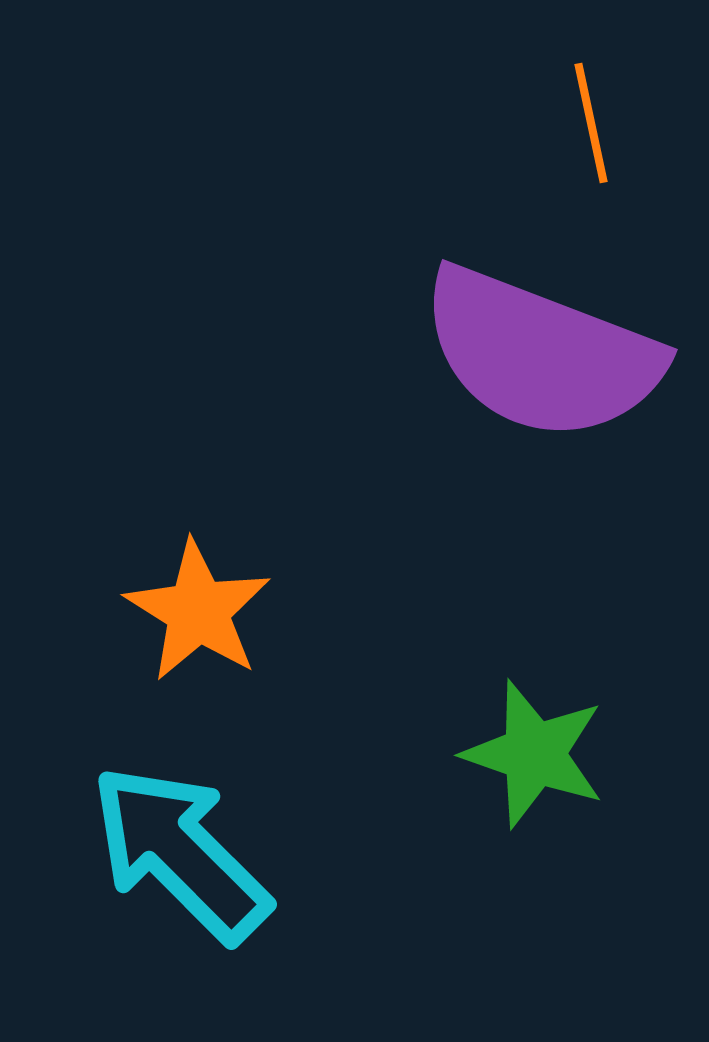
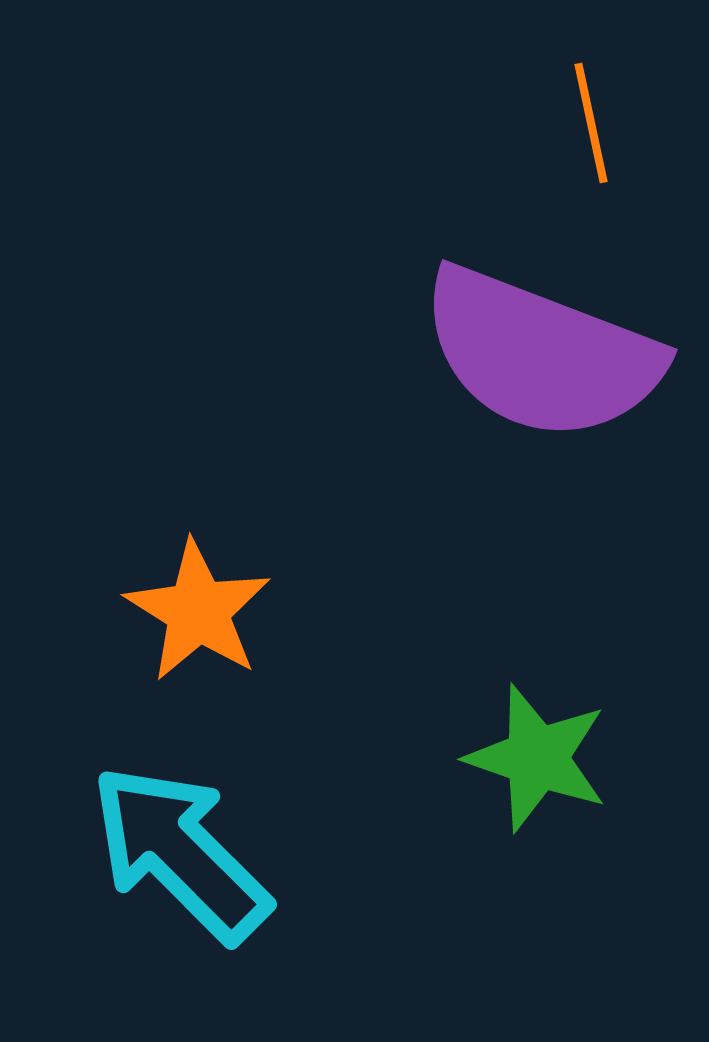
green star: moved 3 px right, 4 px down
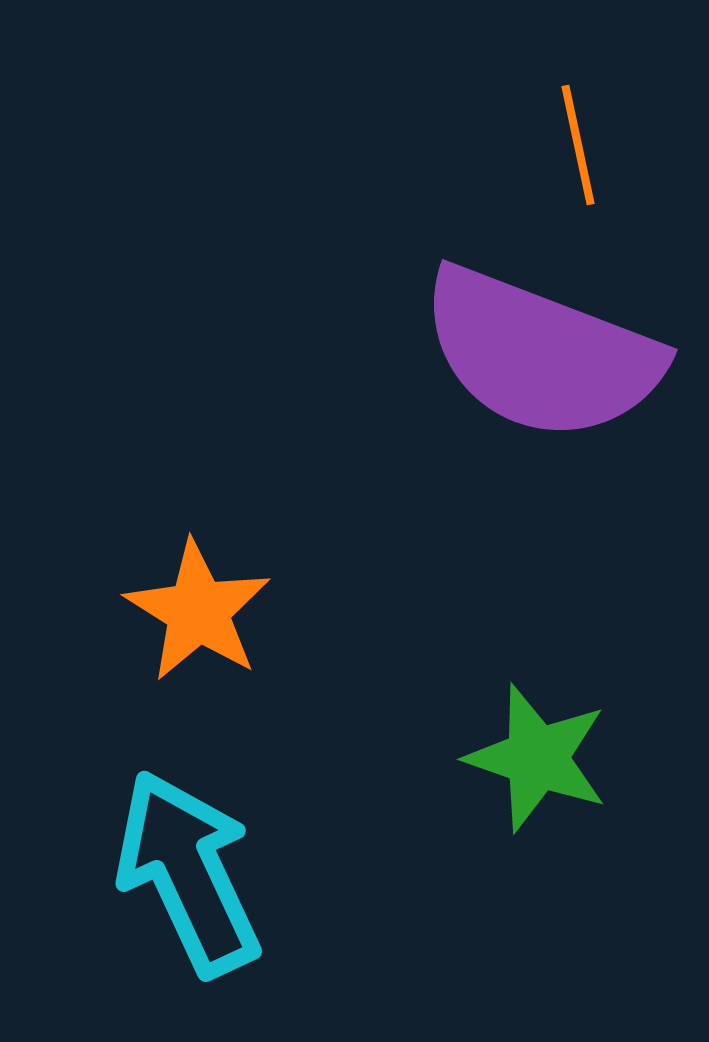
orange line: moved 13 px left, 22 px down
cyan arrow: moved 8 px right, 20 px down; rotated 20 degrees clockwise
